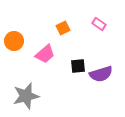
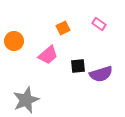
pink trapezoid: moved 3 px right, 1 px down
gray star: moved 4 px down; rotated 8 degrees counterclockwise
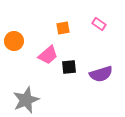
orange square: rotated 16 degrees clockwise
black square: moved 9 px left, 1 px down
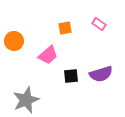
orange square: moved 2 px right
black square: moved 2 px right, 9 px down
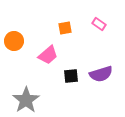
gray star: rotated 12 degrees counterclockwise
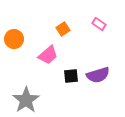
orange square: moved 2 px left, 1 px down; rotated 24 degrees counterclockwise
orange circle: moved 2 px up
purple semicircle: moved 3 px left, 1 px down
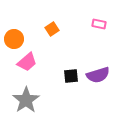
pink rectangle: rotated 24 degrees counterclockwise
orange square: moved 11 px left
pink trapezoid: moved 21 px left, 7 px down
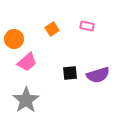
pink rectangle: moved 12 px left, 2 px down
black square: moved 1 px left, 3 px up
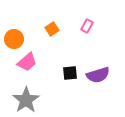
pink rectangle: rotated 72 degrees counterclockwise
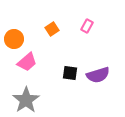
black square: rotated 14 degrees clockwise
